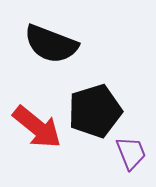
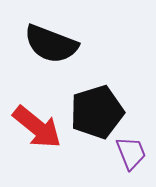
black pentagon: moved 2 px right, 1 px down
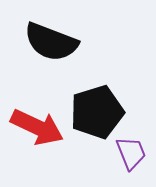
black semicircle: moved 2 px up
red arrow: rotated 14 degrees counterclockwise
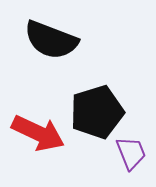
black semicircle: moved 2 px up
red arrow: moved 1 px right, 6 px down
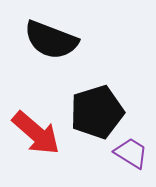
red arrow: moved 2 px left; rotated 16 degrees clockwise
purple trapezoid: rotated 36 degrees counterclockwise
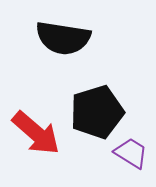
black semicircle: moved 12 px right, 2 px up; rotated 12 degrees counterclockwise
